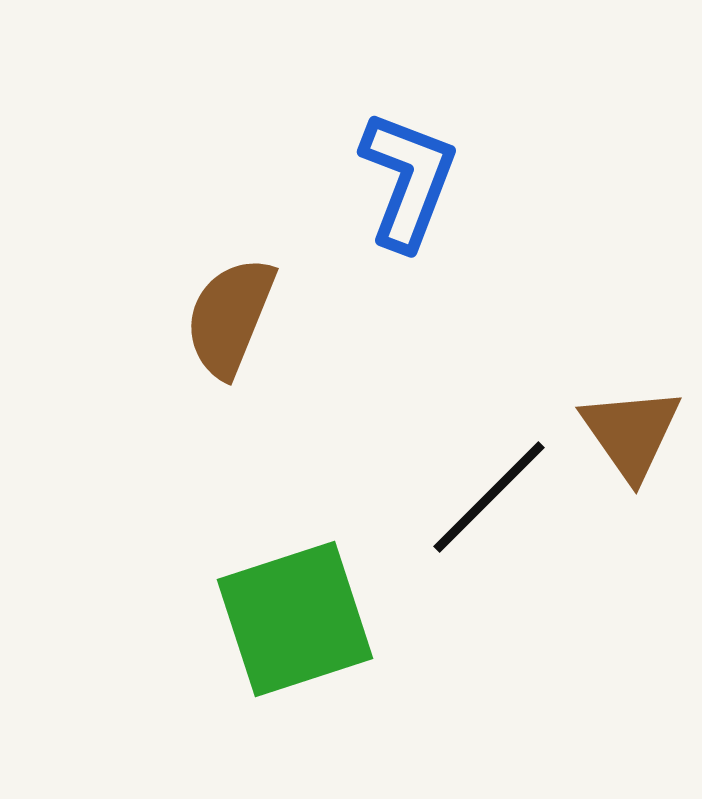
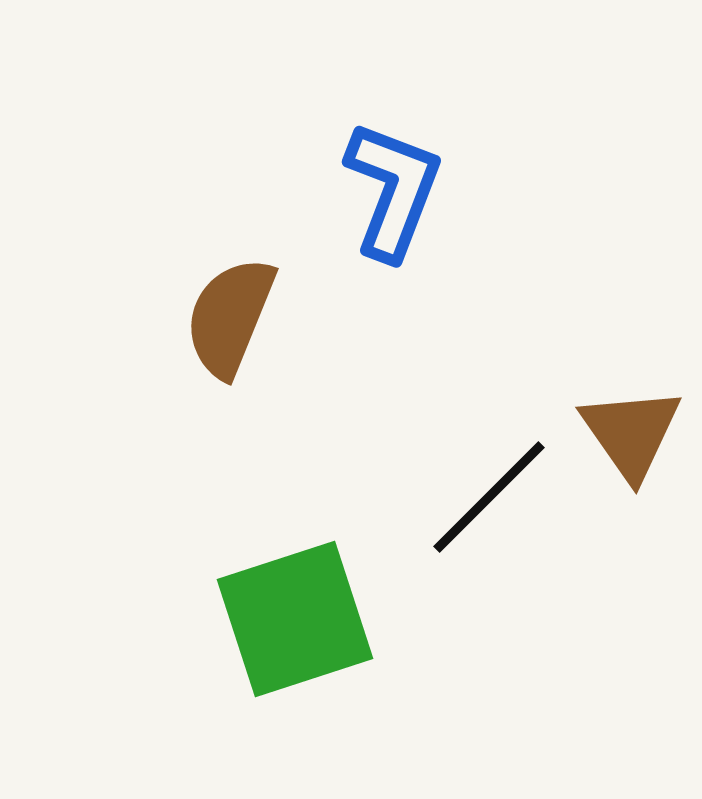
blue L-shape: moved 15 px left, 10 px down
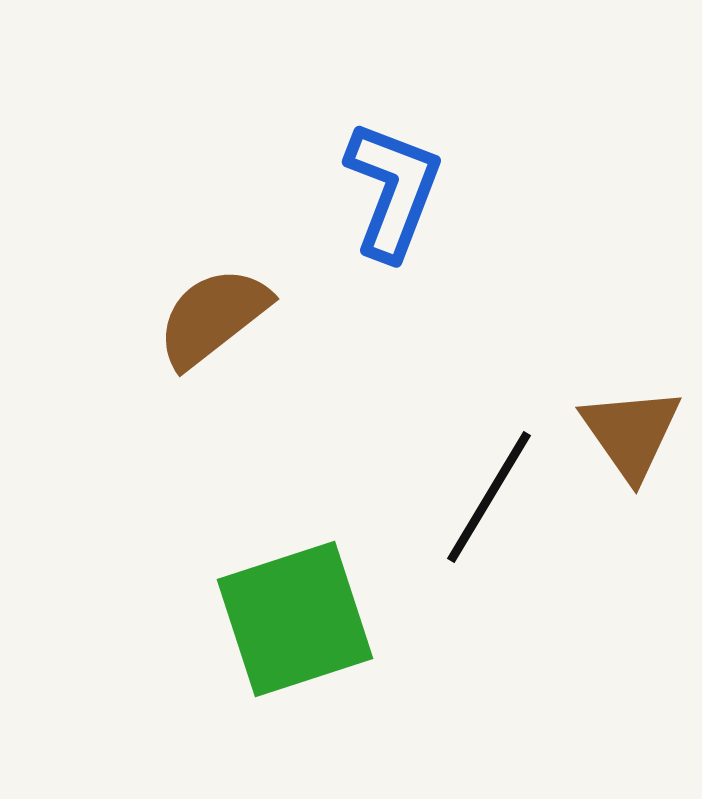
brown semicircle: moved 17 px left; rotated 30 degrees clockwise
black line: rotated 14 degrees counterclockwise
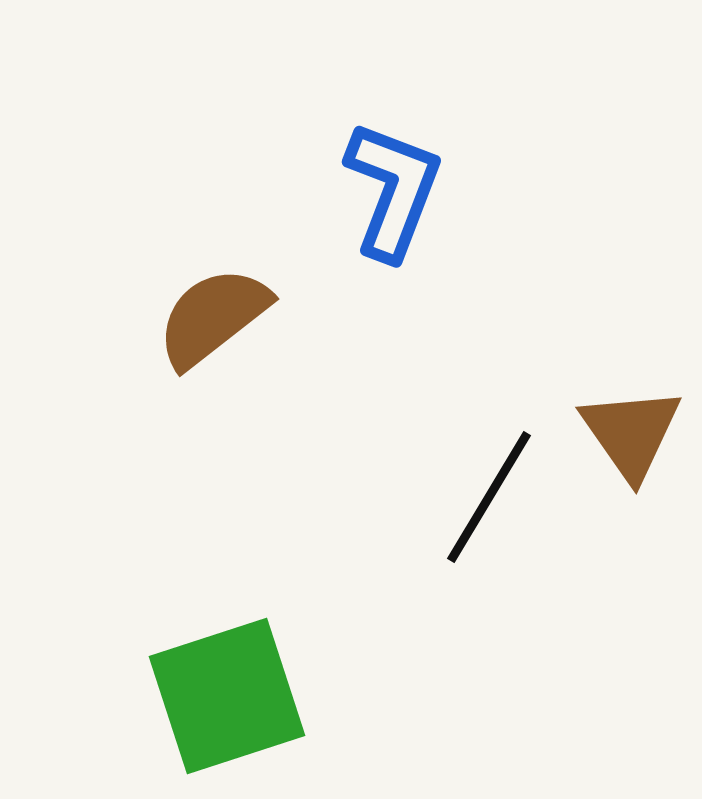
green square: moved 68 px left, 77 px down
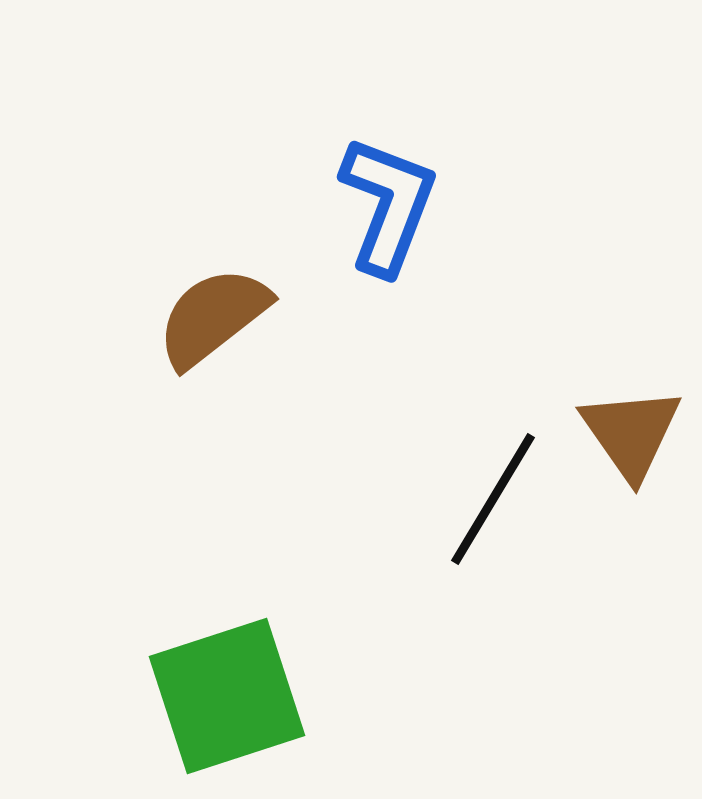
blue L-shape: moved 5 px left, 15 px down
black line: moved 4 px right, 2 px down
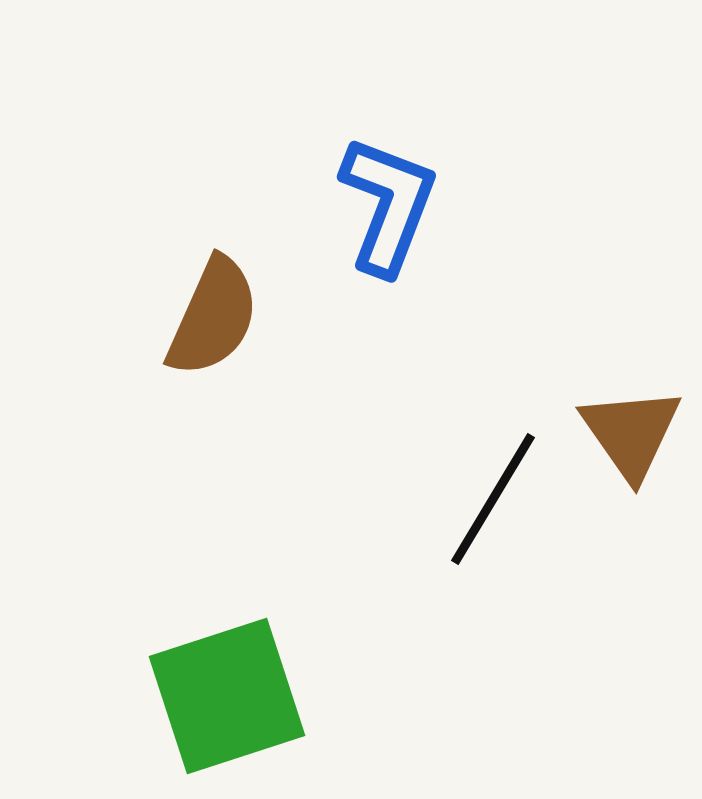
brown semicircle: rotated 152 degrees clockwise
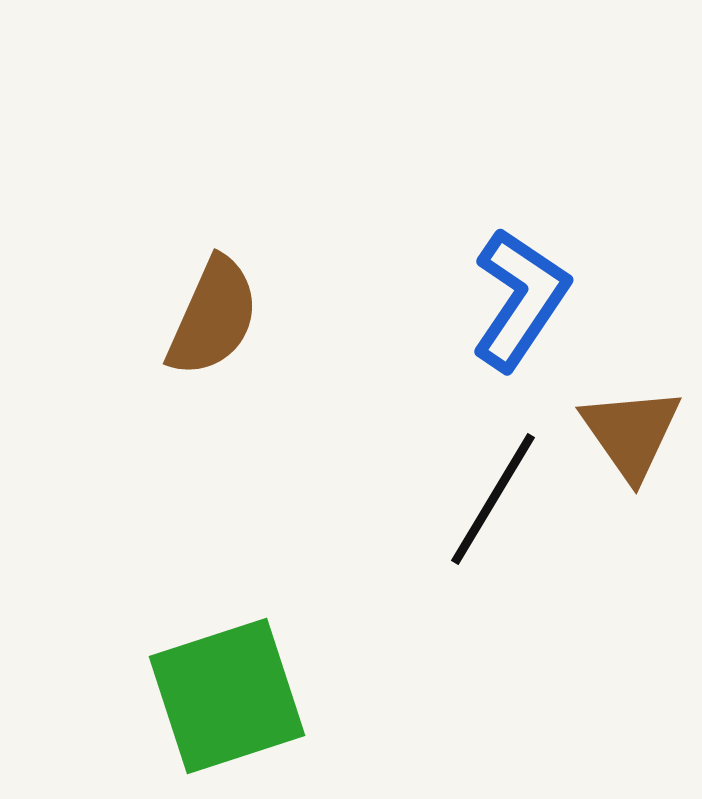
blue L-shape: moved 132 px right, 94 px down; rotated 13 degrees clockwise
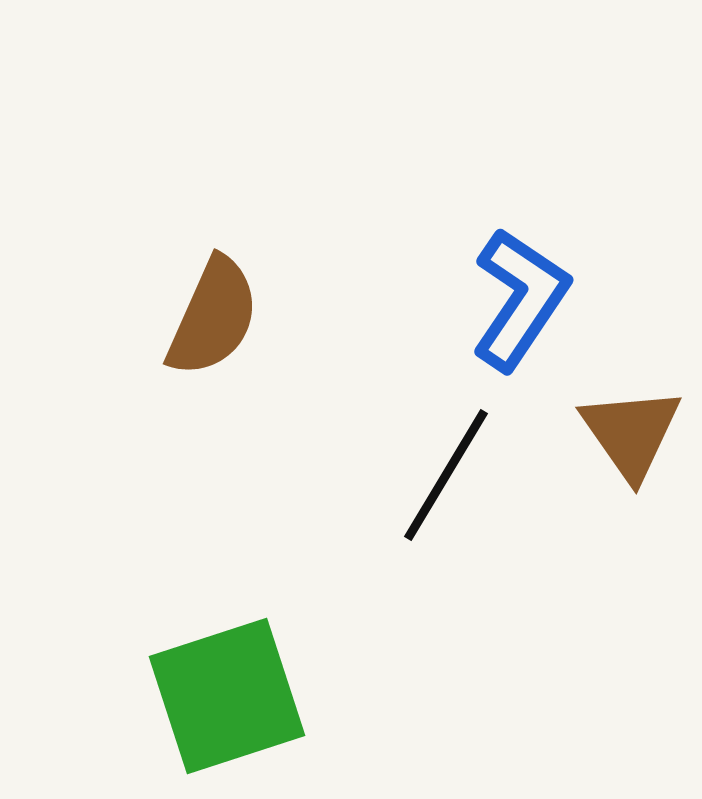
black line: moved 47 px left, 24 px up
